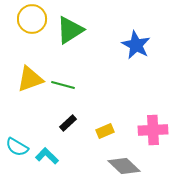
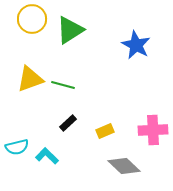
cyan semicircle: rotated 45 degrees counterclockwise
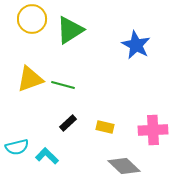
yellow rectangle: moved 4 px up; rotated 36 degrees clockwise
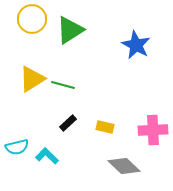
yellow triangle: moved 2 px right; rotated 12 degrees counterclockwise
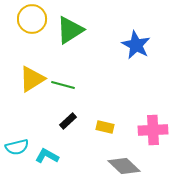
black rectangle: moved 2 px up
cyan L-shape: rotated 15 degrees counterclockwise
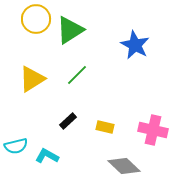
yellow circle: moved 4 px right
blue star: moved 1 px left
green line: moved 14 px right, 10 px up; rotated 60 degrees counterclockwise
pink cross: rotated 16 degrees clockwise
cyan semicircle: moved 1 px left, 1 px up
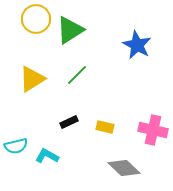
blue star: moved 2 px right
black rectangle: moved 1 px right, 1 px down; rotated 18 degrees clockwise
gray diamond: moved 2 px down
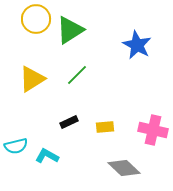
yellow rectangle: rotated 18 degrees counterclockwise
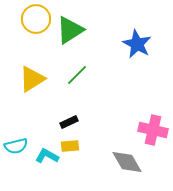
blue star: moved 1 px up
yellow rectangle: moved 35 px left, 19 px down
gray diamond: moved 3 px right, 6 px up; rotated 16 degrees clockwise
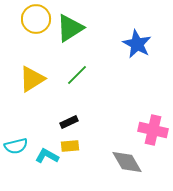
green triangle: moved 2 px up
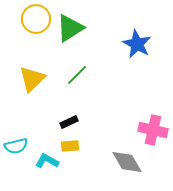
yellow triangle: rotated 12 degrees counterclockwise
cyan L-shape: moved 5 px down
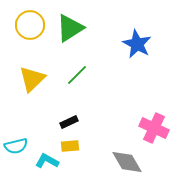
yellow circle: moved 6 px left, 6 px down
pink cross: moved 1 px right, 2 px up; rotated 12 degrees clockwise
